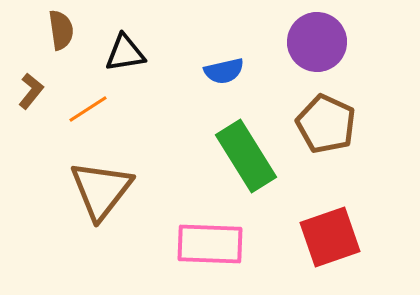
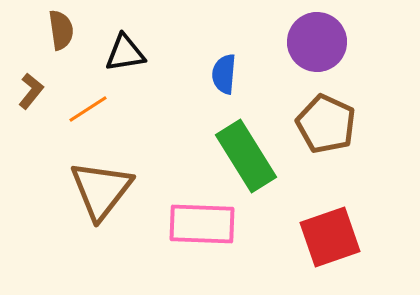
blue semicircle: moved 3 px down; rotated 108 degrees clockwise
pink rectangle: moved 8 px left, 20 px up
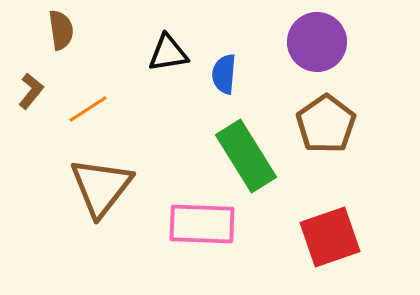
black triangle: moved 43 px right
brown pentagon: rotated 12 degrees clockwise
brown triangle: moved 3 px up
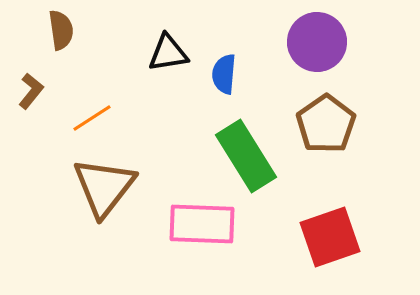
orange line: moved 4 px right, 9 px down
brown triangle: moved 3 px right
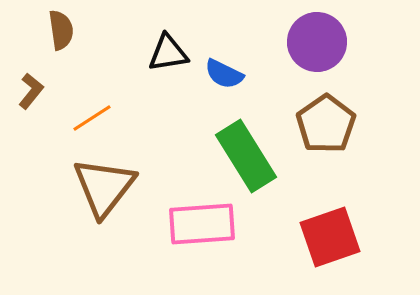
blue semicircle: rotated 69 degrees counterclockwise
pink rectangle: rotated 6 degrees counterclockwise
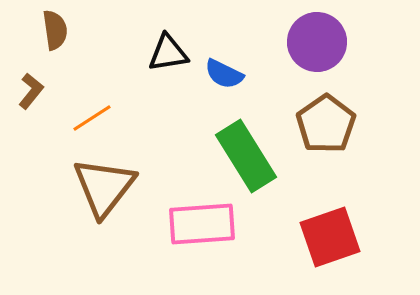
brown semicircle: moved 6 px left
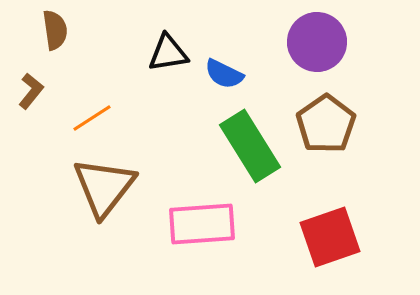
green rectangle: moved 4 px right, 10 px up
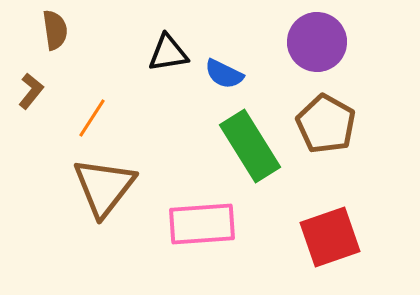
orange line: rotated 24 degrees counterclockwise
brown pentagon: rotated 8 degrees counterclockwise
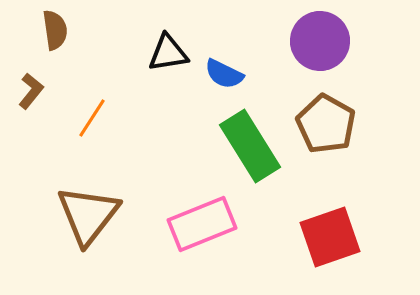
purple circle: moved 3 px right, 1 px up
brown triangle: moved 16 px left, 28 px down
pink rectangle: rotated 18 degrees counterclockwise
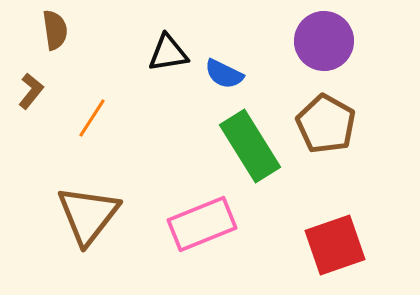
purple circle: moved 4 px right
red square: moved 5 px right, 8 px down
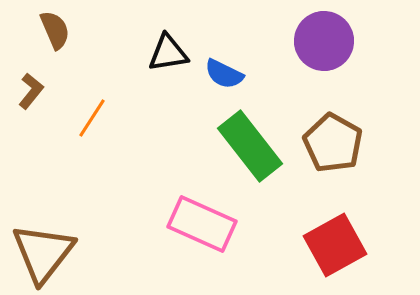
brown semicircle: rotated 15 degrees counterclockwise
brown pentagon: moved 7 px right, 19 px down
green rectangle: rotated 6 degrees counterclockwise
brown triangle: moved 45 px left, 38 px down
pink rectangle: rotated 46 degrees clockwise
red square: rotated 10 degrees counterclockwise
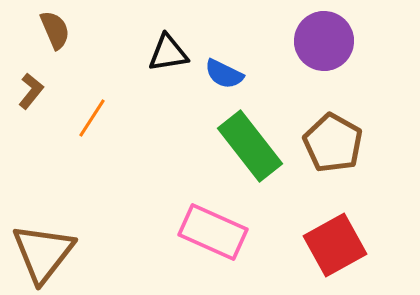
pink rectangle: moved 11 px right, 8 px down
